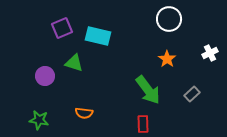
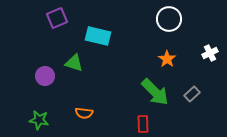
purple square: moved 5 px left, 10 px up
green arrow: moved 7 px right, 2 px down; rotated 8 degrees counterclockwise
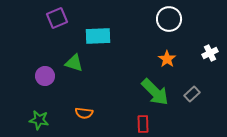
cyan rectangle: rotated 15 degrees counterclockwise
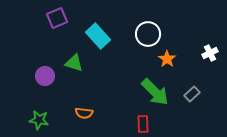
white circle: moved 21 px left, 15 px down
cyan rectangle: rotated 50 degrees clockwise
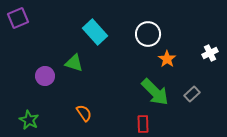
purple square: moved 39 px left
cyan rectangle: moved 3 px left, 4 px up
orange semicircle: rotated 132 degrees counterclockwise
green star: moved 10 px left; rotated 18 degrees clockwise
